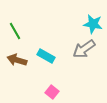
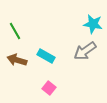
gray arrow: moved 1 px right, 2 px down
pink square: moved 3 px left, 4 px up
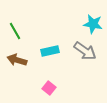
gray arrow: rotated 110 degrees counterclockwise
cyan rectangle: moved 4 px right, 5 px up; rotated 42 degrees counterclockwise
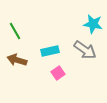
gray arrow: moved 1 px up
pink square: moved 9 px right, 15 px up; rotated 16 degrees clockwise
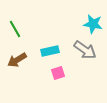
green line: moved 2 px up
brown arrow: rotated 48 degrees counterclockwise
pink square: rotated 16 degrees clockwise
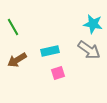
green line: moved 2 px left, 2 px up
gray arrow: moved 4 px right
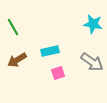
gray arrow: moved 3 px right, 12 px down
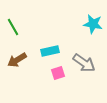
gray arrow: moved 8 px left, 1 px down
